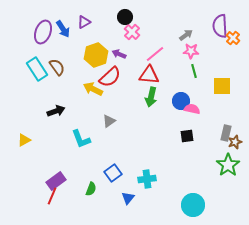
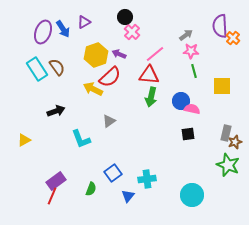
black square: moved 1 px right, 2 px up
green star: rotated 15 degrees counterclockwise
blue triangle: moved 2 px up
cyan circle: moved 1 px left, 10 px up
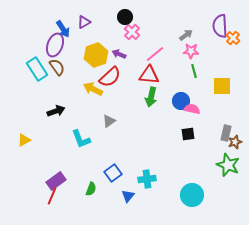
purple ellipse: moved 12 px right, 13 px down
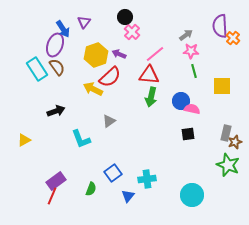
purple triangle: rotated 24 degrees counterclockwise
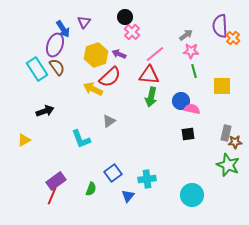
black arrow: moved 11 px left
brown star: rotated 16 degrees clockwise
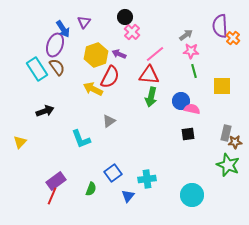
red semicircle: rotated 20 degrees counterclockwise
yellow triangle: moved 4 px left, 2 px down; rotated 16 degrees counterclockwise
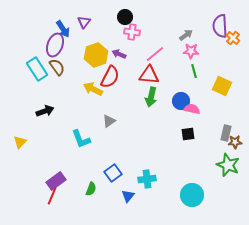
pink cross: rotated 35 degrees counterclockwise
yellow square: rotated 24 degrees clockwise
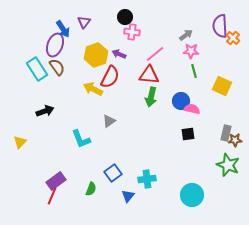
brown star: moved 2 px up
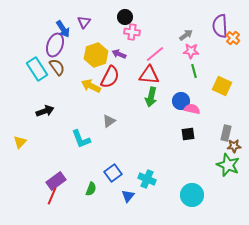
yellow arrow: moved 2 px left, 3 px up
brown star: moved 1 px left, 6 px down
cyan cross: rotated 30 degrees clockwise
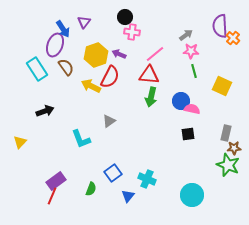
brown semicircle: moved 9 px right
brown star: moved 2 px down
